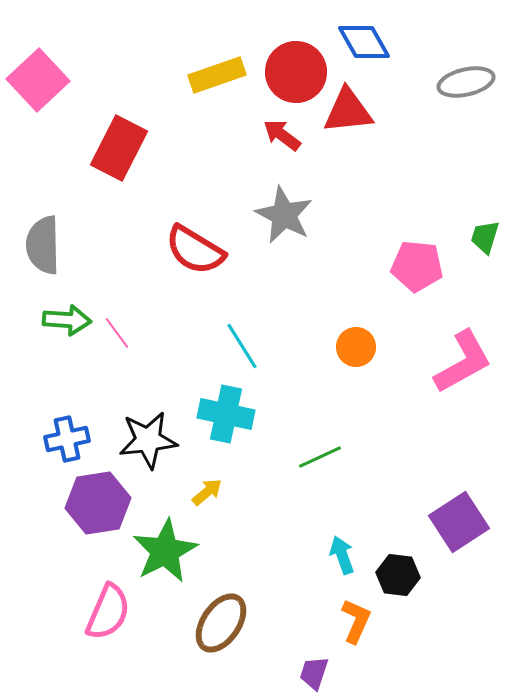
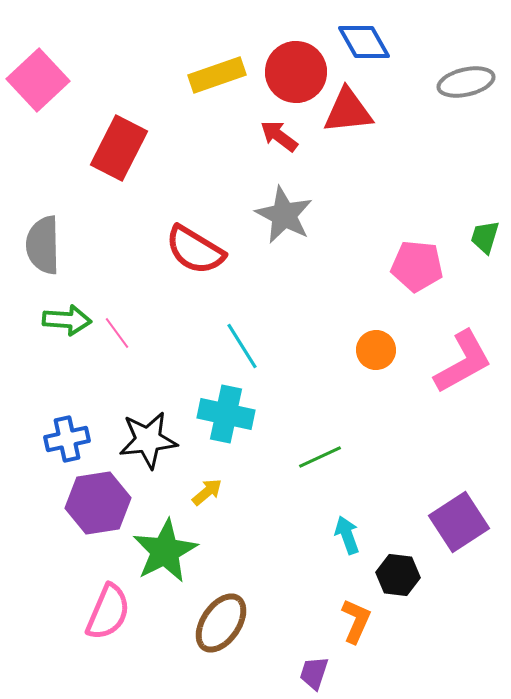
red arrow: moved 3 px left, 1 px down
orange circle: moved 20 px right, 3 px down
cyan arrow: moved 5 px right, 20 px up
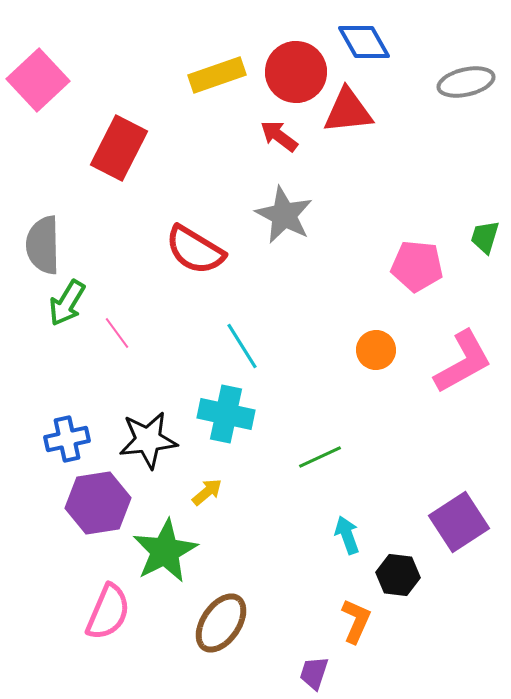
green arrow: moved 17 px up; rotated 117 degrees clockwise
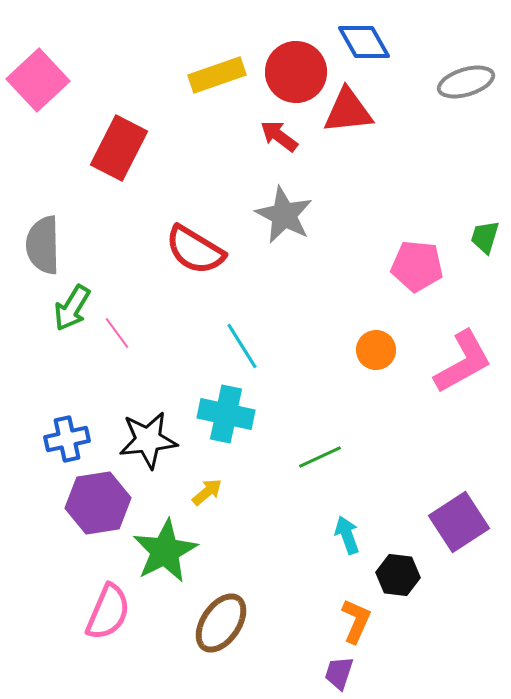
gray ellipse: rotated 4 degrees counterclockwise
green arrow: moved 5 px right, 5 px down
purple trapezoid: moved 25 px right
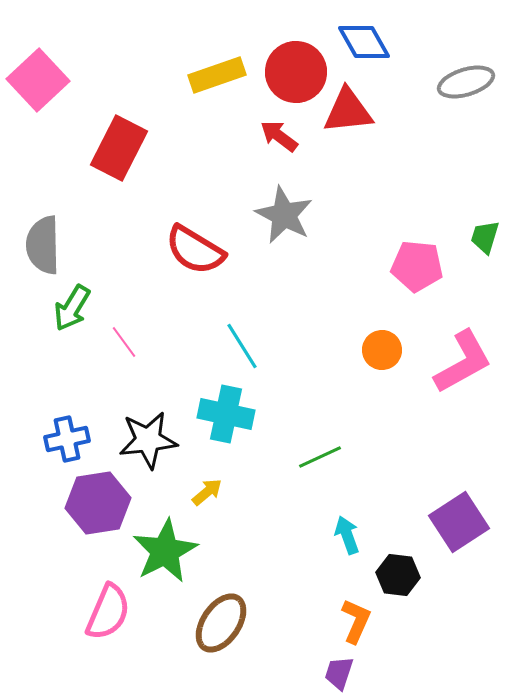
pink line: moved 7 px right, 9 px down
orange circle: moved 6 px right
